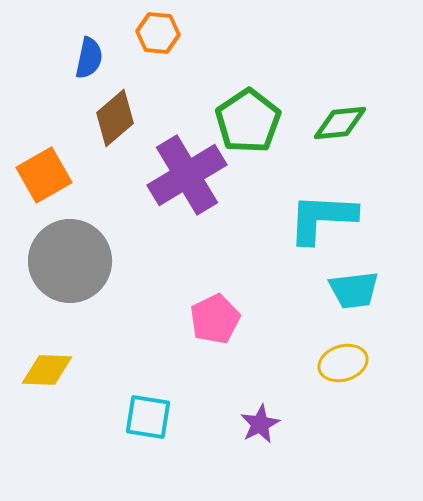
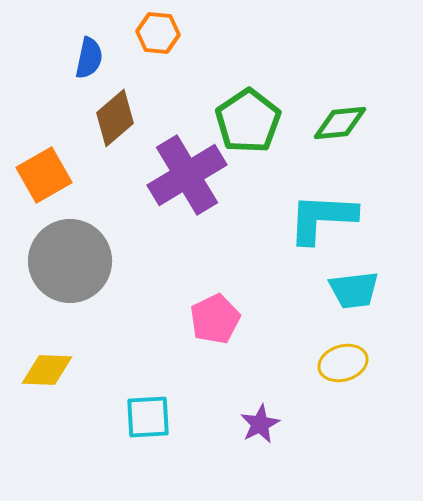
cyan square: rotated 12 degrees counterclockwise
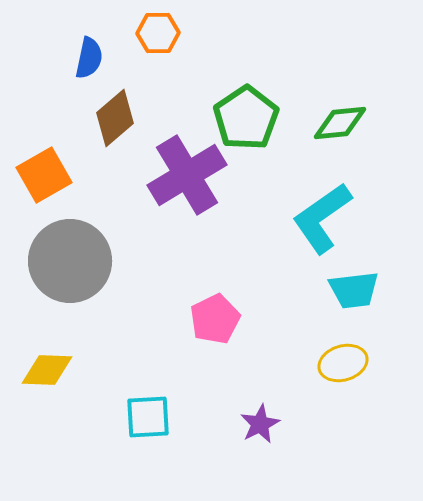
orange hexagon: rotated 6 degrees counterclockwise
green pentagon: moved 2 px left, 3 px up
cyan L-shape: rotated 38 degrees counterclockwise
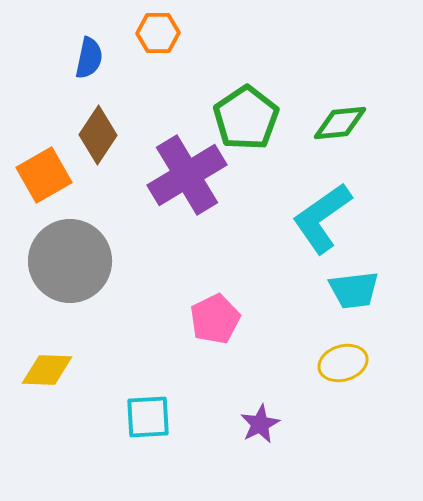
brown diamond: moved 17 px left, 17 px down; rotated 16 degrees counterclockwise
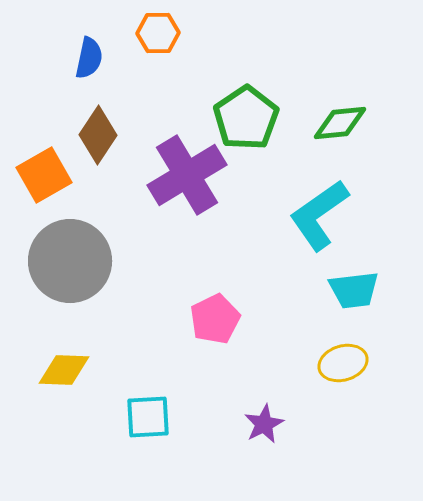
cyan L-shape: moved 3 px left, 3 px up
yellow diamond: moved 17 px right
purple star: moved 4 px right
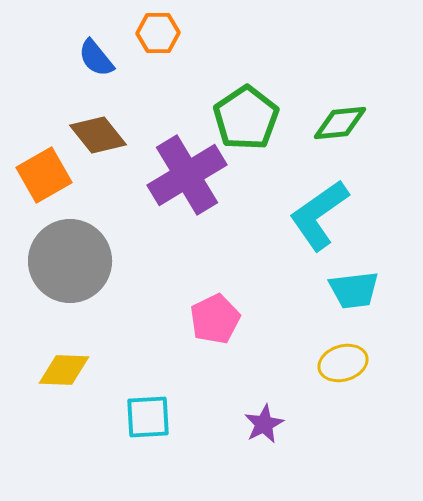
blue semicircle: moved 7 px right; rotated 129 degrees clockwise
brown diamond: rotated 72 degrees counterclockwise
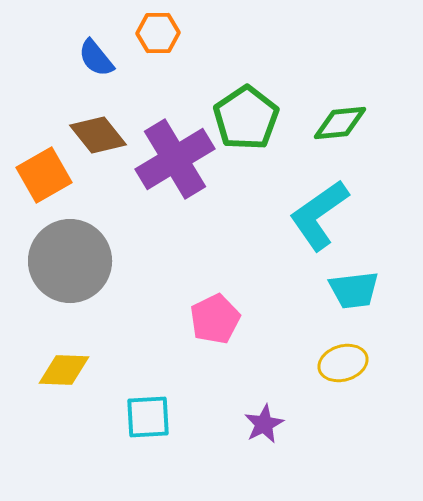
purple cross: moved 12 px left, 16 px up
